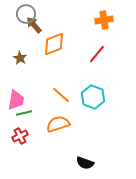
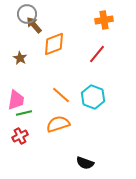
gray circle: moved 1 px right
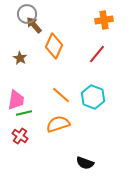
orange diamond: moved 2 px down; rotated 45 degrees counterclockwise
red cross: rotated 28 degrees counterclockwise
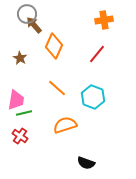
orange line: moved 4 px left, 7 px up
orange semicircle: moved 7 px right, 1 px down
black semicircle: moved 1 px right
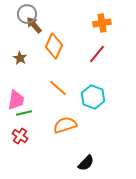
orange cross: moved 2 px left, 3 px down
orange line: moved 1 px right
black semicircle: rotated 66 degrees counterclockwise
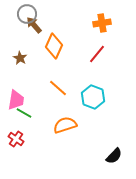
green line: rotated 42 degrees clockwise
red cross: moved 4 px left, 3 px down
black semicircle: moved 28 px right, 7 px up
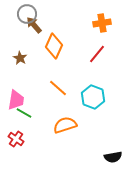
black semicircle: moved 1 px left, 1 px down; rotated 36 degrees clockwise
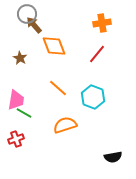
orange diamond: rotated 45 degrees counterclockwise
red cross: rotated 35 degrees clockwise
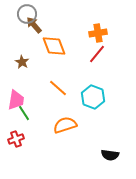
orange cross: moved 4 px left, 10 px down
brown star: moved 2 px right, 4 px down
green line: rotated 28 degrees clockwise
black semicircle: moved 3 px left, 2 px up; rotated 18 degrees clockwise
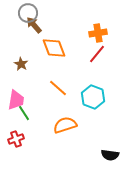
gray circle: moved 1 px right, 1 px up
orange diamond: moved 2 px down
brown star: moved 1 px left, 2 px down
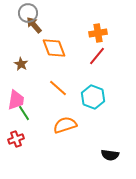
red line: moved 2 px down
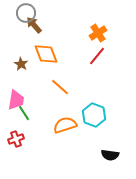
gray circle: moved 2 px left
orange cross: rotated 24 degrees counterclockwise
orange diamond: moved 8 px left, 6 px down
orange line: moved 2 px right, 1 px up
cyan hexagon: moved 1 px right, 18 px down
